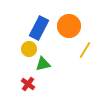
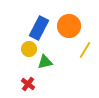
green triangle: moved 2 px right, 2 px up
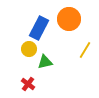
orange circle: moved 7 px up
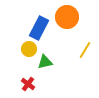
orange circle: moved 2 px left, 2 px up
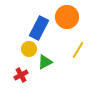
yellow line: moved 7 px left
green triangle: rotated 14 degrees counterclockwise
red cross: moved 7 px left, 9 px up; rotated 24 degrees clockwise
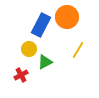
blue rectangle: moved 2 px right, 3 px up
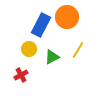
green triangle: moved 7 px right, 5 px up
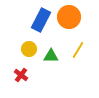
orange circle: moved 2 px right
blue rectangle: moved 5 px up
green triangle: moved 1 px left, 1 px up; rotated 28 degrees clockwise
red cross: rotated 24 degrees counterclockwise
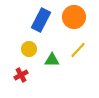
orange circle: moved 5 px right
yellow line: rotated 12 degrees clockwise
green triangle: moved 1 px right, 4 px down
red cross: rotated 24 degrees clockwise
